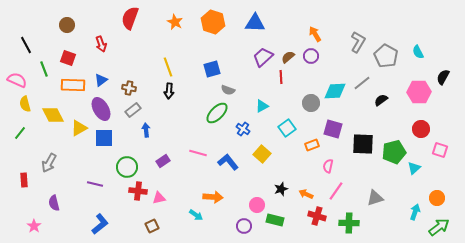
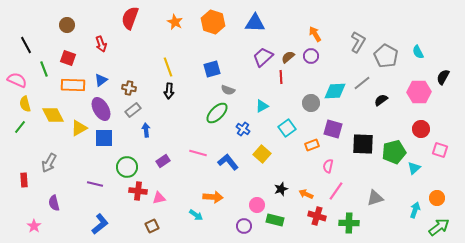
green line at (20, 133): moved 6 px up
cyan arrow at (415, 212): moved 2 px up
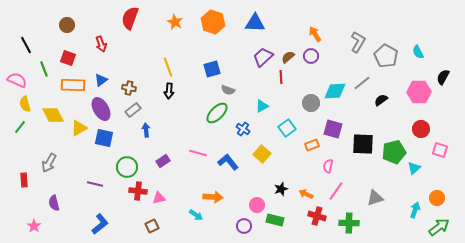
blue square at (104, 138): rotated 12 degrees clockwise
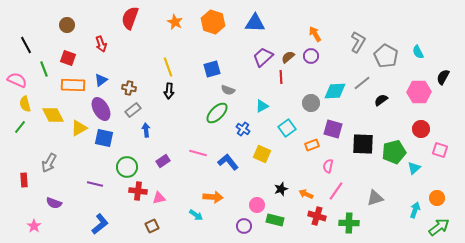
yellow square at (262, 154): rotated 18 degrees counterclockwise
purple semicircle at (54, 203): rotated 56 degrees counterclockwise
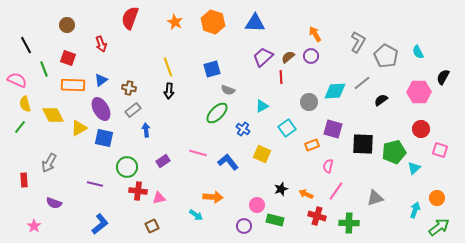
gray circle at (311, 103): moved 2 px left, 1 px up
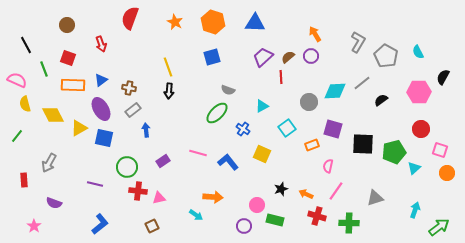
blue square at (212, 69): moved 12 px up
green line at (20, 127): moved 3 px left, 9 px down
orange circle at (437, 198): moved 10 px right, 25 px up
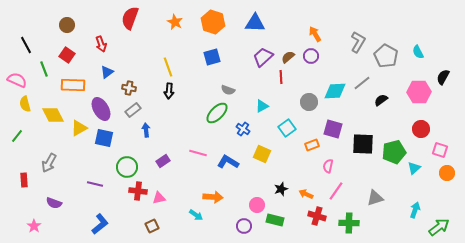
red square at (68, 58): moved 1 px left, 3 px up; rotated 14 degrees clockwise
blue triangle at (101, 80): moved 6 px right, 8 px up
blue L-shape at (228, 162): rotated 20 degrees counterclockwise
